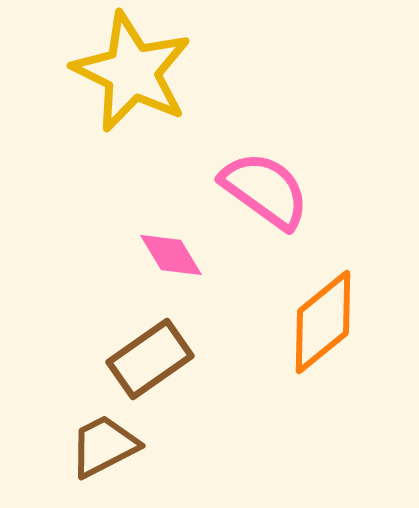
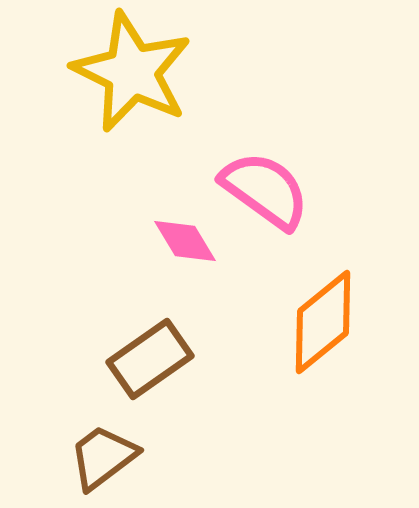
pink diamond: moved 14 px right, 14 px up
brown trapezoid: moved 1 px left, 11 px down; rotated 10 degrees counterclockwise
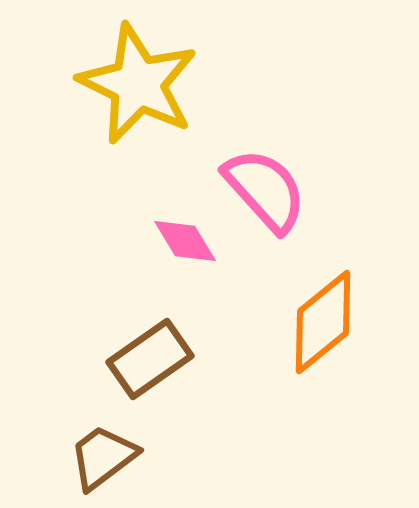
yellow star: moved 6 px right, 12 px down
pink semicircle: rotated 12 degrees clockwise
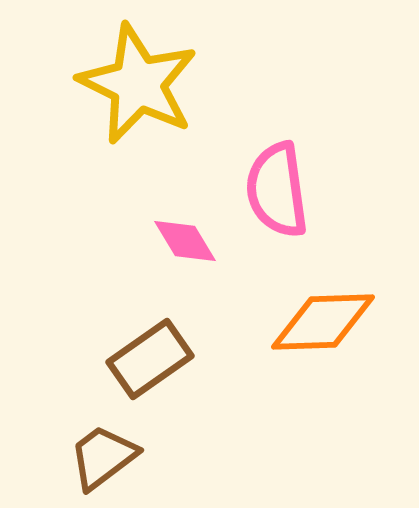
pink semicircle: moved 12 px right; rotated 146 degrees counterclockwise
orange diamond: rotated 37 degrees clockwise
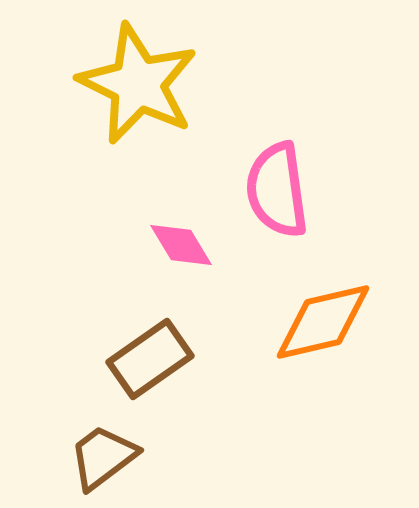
pink diamond: moved 4 px left, 4 px down
orange diamond: rotated 11 degrees counterclockwise
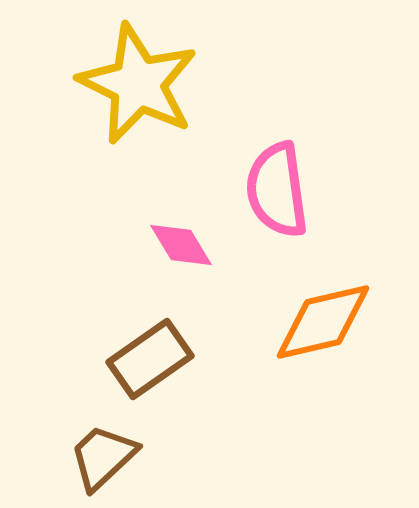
brown trapezoid: rotated 6 degrees counterclockwise
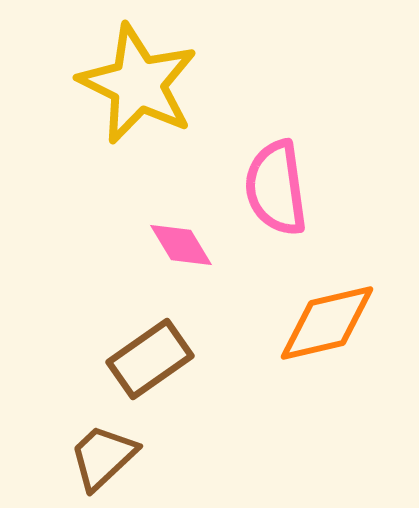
pink semicircle: moved 1 px left, 2 px up
orange diamond: moved 4 px right, 1 px down
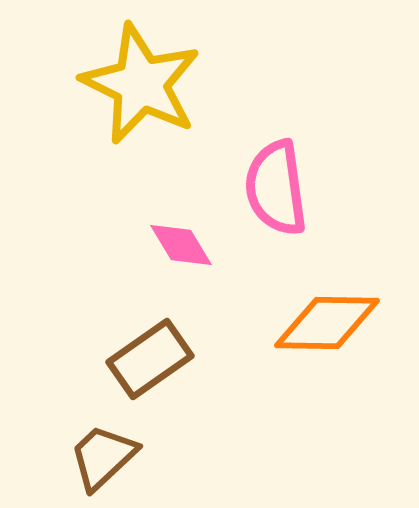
yellow star: moved 3 px right
orange diamond: rotated 14 degrees clockwise
